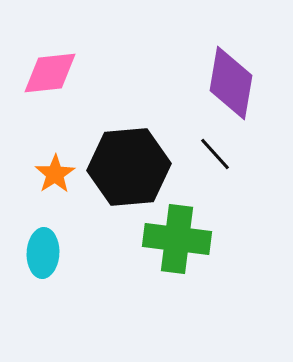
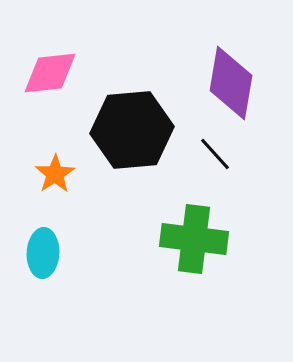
black hexagon: moved 3 px right, 37 px up
green cross: moved 17 px right
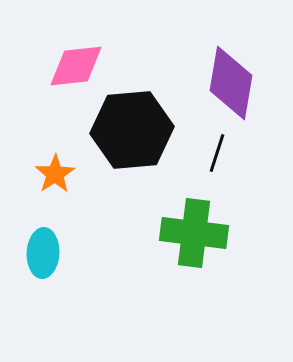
pink diamond: moved 26 px right, 7 px up
black line: moved 2 px right, 1 px up; rotated 60 degrees clockwise
green cross: moved 6 px up
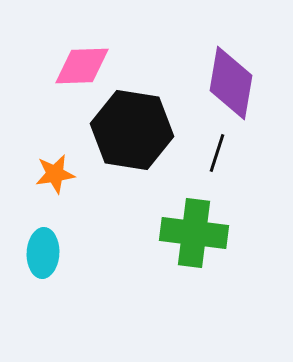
pink diamond: moved 6 px right; rotated 4 degrees clockwise
black hexagon: rotated 14 degrees clockwise
orange star: rotated 24 degrees clockwise
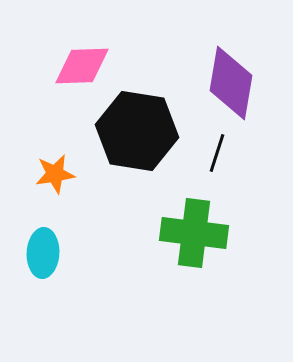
black hexagon: moved 5 px right, 1 px down
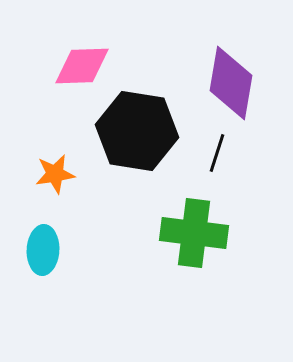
cyan ellipse: moved 3 px up
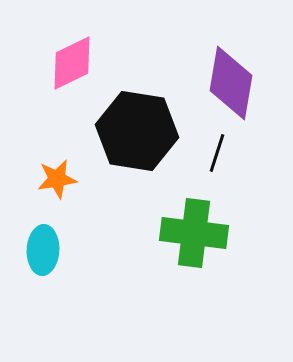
pink diamond: moved 10 px left, 3 px up; rotated 24 degrees counterclockwise
orange star: moved 2 px right, 5 px down
